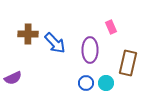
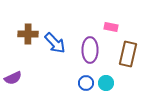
pink rectangle: rotated 56 degrees counterclockwise
brown rectangle: moved 9 px up
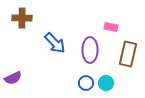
brown cross: moved 6 px left, 16 px up
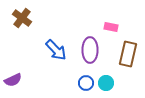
brown cross: rotated 36 degrees clockwise
blue arrow: moved 1 px right, 7 px down
purple semicircle: moved 2 px down
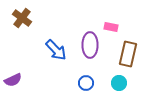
purple ellipse: moved 5 px up
cyan circle: moved 13 px right
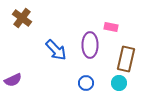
brown rectangle: moved 2 px left, 5 px down
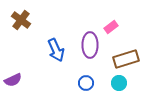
brown cross: moved 1 px left, 2 px down
pink rectangle: rotated 48 degrees counterclockwise
blue arrow: rotated 20 degrees clockwise
brown rectangle: rotated 60 degrees clockwise
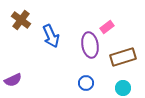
pink rectangle: moved 4 px left
purple ellipse: rotated 10 degrees counterclockwise
blue arrow: moved 5 px left, 14 px up
brown rectangle: moved 3 px left, 2 px up
cyan circle: moved 4 px right, 5 px down
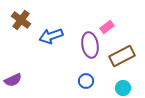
blue arrow: rotated 95 degrees clockwise
brown rectangle: moved 1 px left, 1 px up; rotated 10 degrees counterclockwise
blue circle: moved 2 px up
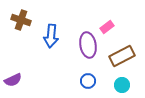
brown cross: rotated 18 degrees counterclockwise
blue arrow: rotated 65 degrees counterclockwise
purple ellipse: moved 2 px left
blue circle: moved 2 px right
cyan circle: moved 1 px left, 3 px up
